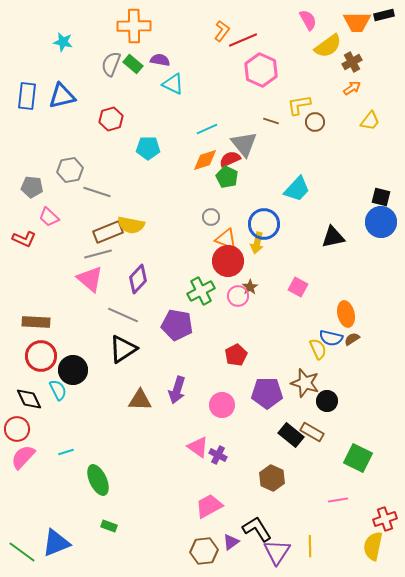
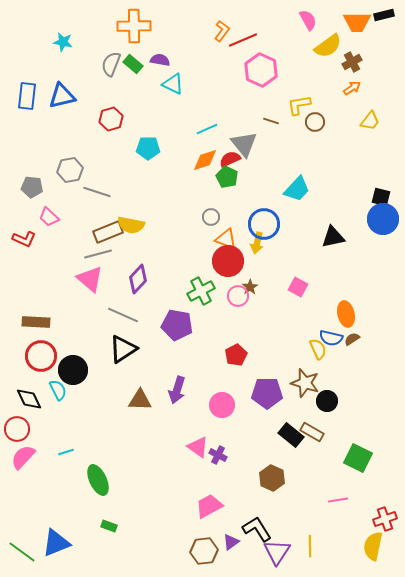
blue circle at (381, 222): moved 2 px right, 3 px up
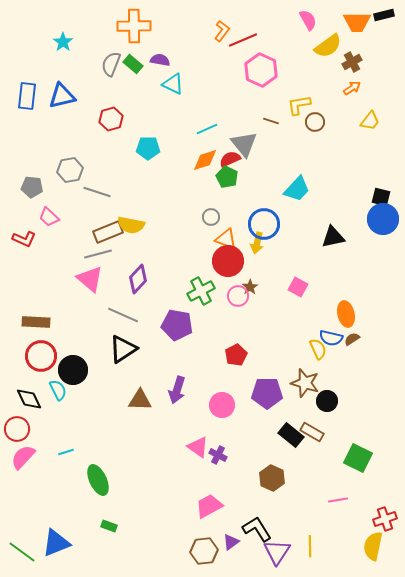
cyan star at (63, 42): rotated 24 degrees clockwise
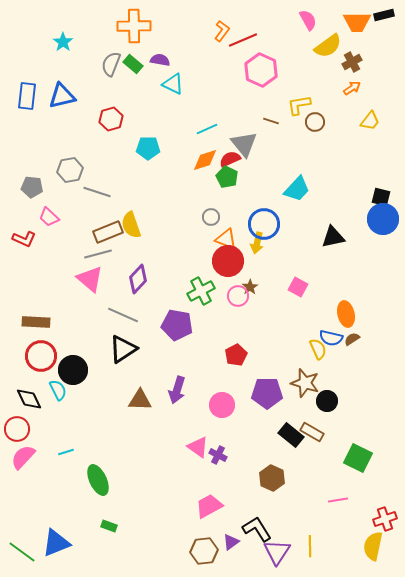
yellow semicircle at (131, 225): rotated 60 degrees clockwise
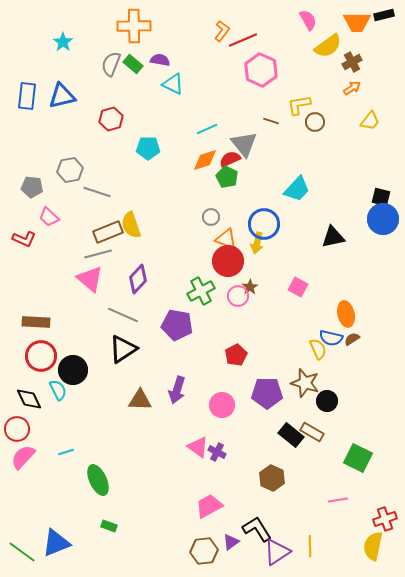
purple cross at (218, 455): moved 1 px left, 3 px up
purple triangle at (277, 552): rotated 24 degrees clockwise
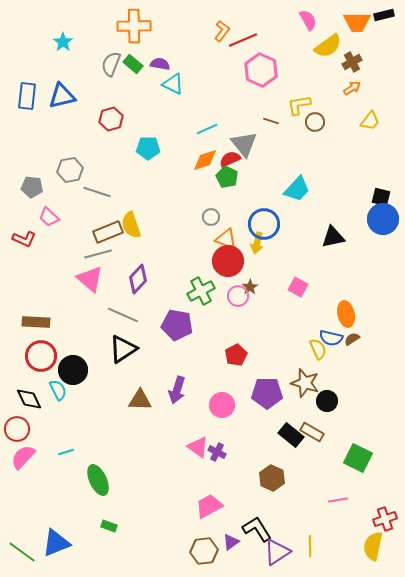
purple semicircle at (160, 60): moved 4 px down
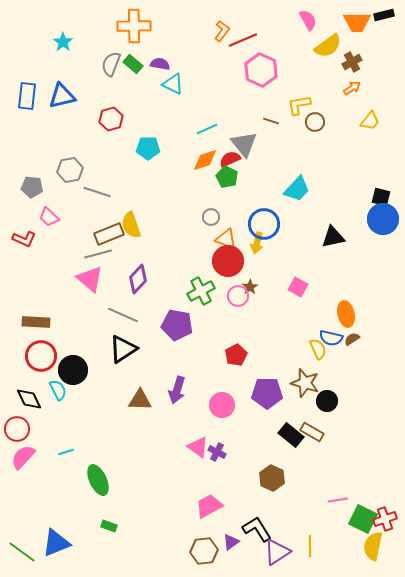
brown rectangle at (108, 232): moved 1 px right, 2 px down
green square at (358, 458): moved 5 px right, 61 px down
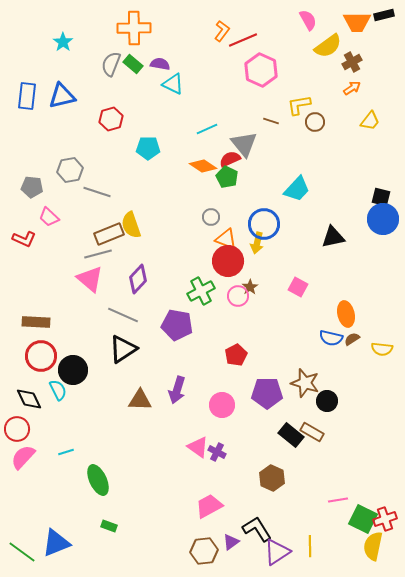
orange cross at (134, 26): moved 2 px down
orange diamond at (205, 160): moved 2 px left, 6 px down; rotated 52 degrees clockwise
yellow semicircle at (318, 349): moved 64 px right; rotated 120 degrees clockwise
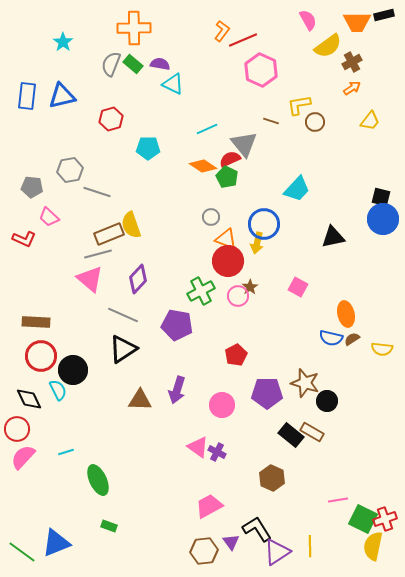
purple triangle at (231, 542): rotated 30 degrees counterclockwise
